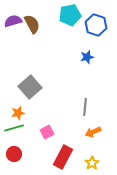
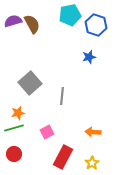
blue star: moved 2 px right
gray square: moved 4 px up
gray line: moved 23 px left, 11 px up
orange arrow: rotated 28 degrees clockwise
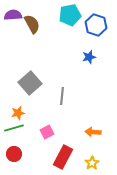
purple semicircle: moved 6 px up; rotated 12 degrees clockwise
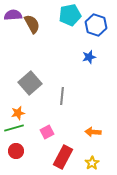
red circle: moved 2 px right, 3 px up
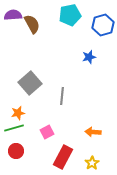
blue hexagon: moved 7 px right; rotated 25 degrees clockwise
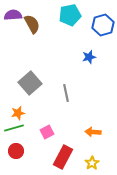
gray line: moved 4 px right, 3 px up; rotated 18 degrees counterclockwise
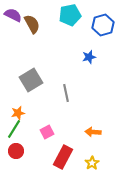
purple semicircle: rotated 30 degrees clockwise
gray square: moved 1 px right, 3 px up; rotated 10 degrees clockwise
green line: moved 1 px down; rotated 42 degrees counterclockwise
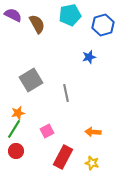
brown semicircle: moved 5 px right
pink square: moved 1 px up
yellow star: rotated 24 degrees counterclockwise
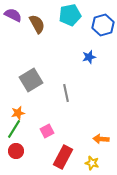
orange arrow: moved 8 px right, 7 px down
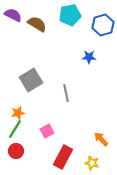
brown semicircle: rotated 30 degrees counterclockwise
blue star: rotated 16 degrees clockwise
green line: moved 1 px right
orange arrow: rotated 42 degrees clockwise
